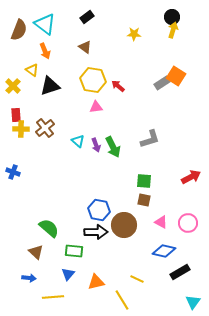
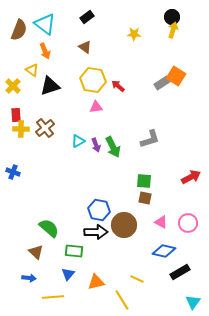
cyan triangle at (78, 141): rotated 48 degrees clockwise
brown square at (144, 200): moved 1 px right, 2 px up
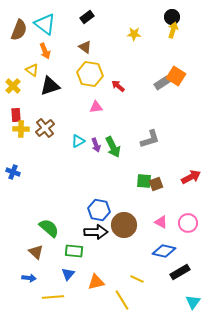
yellow hexagon at (93, 80): moved 3 px left, 6 px up
brown square at (145, 198): moved 11 px right, 14 px up; rotated 32 degrees counterclockwise
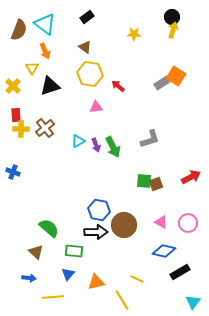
yellow triangle at (32, 70): moved 2 px up; rotated 24 degrees clockwise
